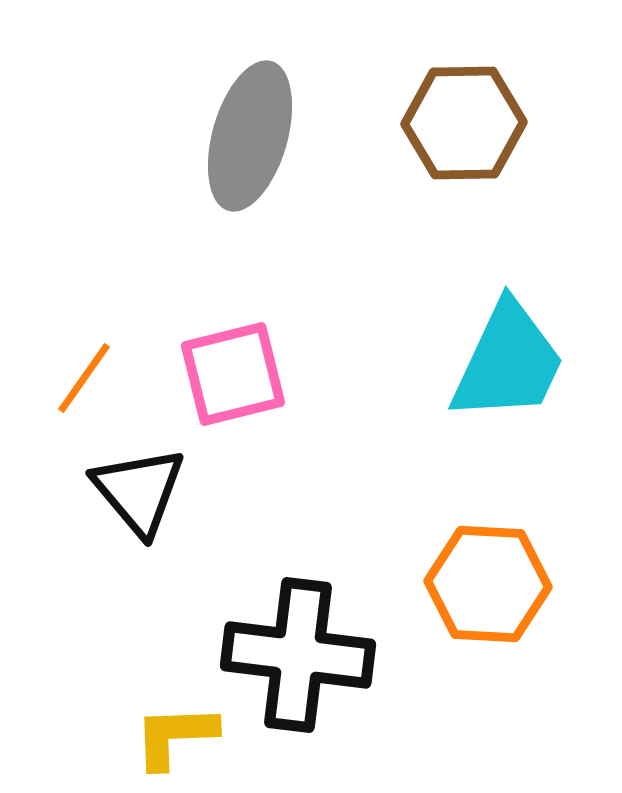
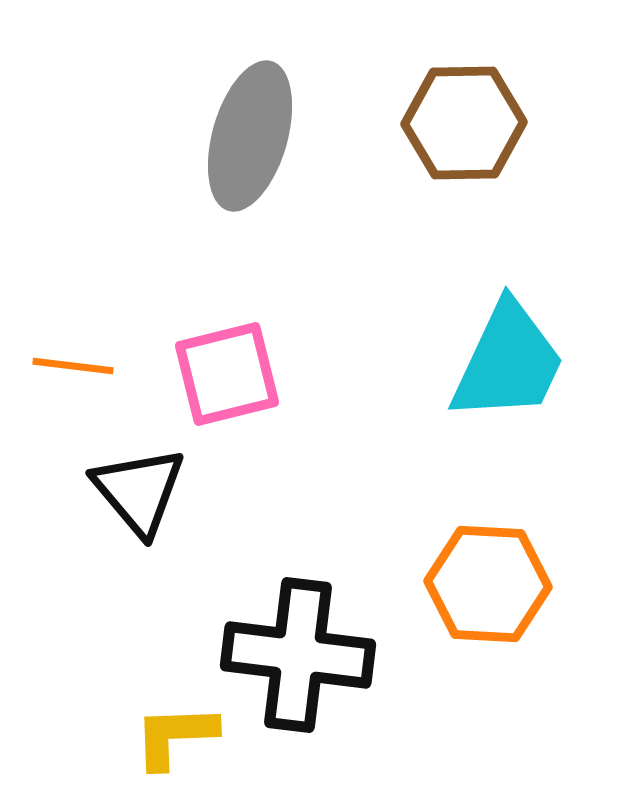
pink square: moved 6 px left
orange line: moved 11 px left, 12 px up; rotated 62 degrees clockwise
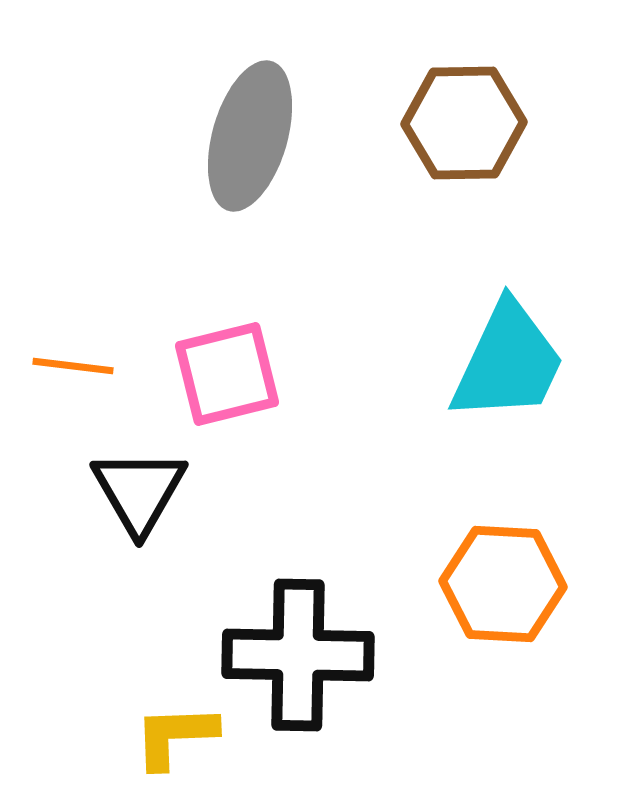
black triangle: rotated 10 degrees clockwise
orange hexagon: moved 15 px right
black cross: rotated 6 degrees counterclockwise
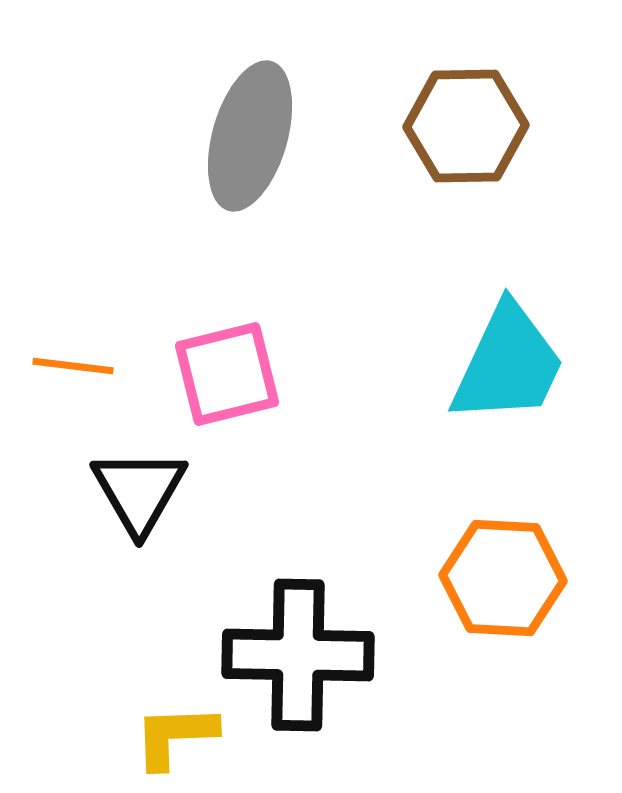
brown hexagon: moved 2 px right, 3 px down
cyan trapezoid: moved 2 px down
orange hexagon: moved 6 px up
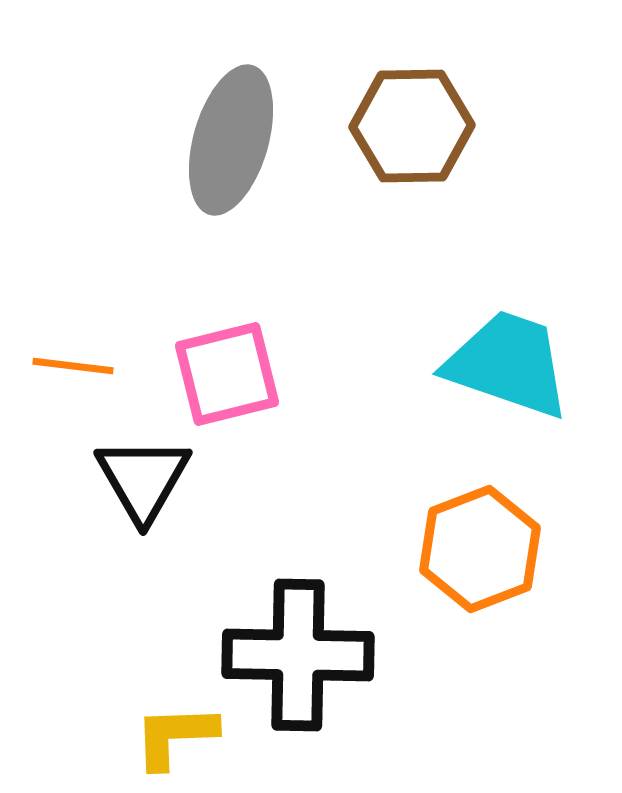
brown hexagon: moved 54 px left
gray ellipse: moved 19 px left, 4 px down
cyan trapezoid: rotated 96 degrees counterclockwise
black triangle: moved 4 px right, 12 px up
orange hexagon: moved 23 px left, 29 px up; rotated 24 degrees counterclockwise
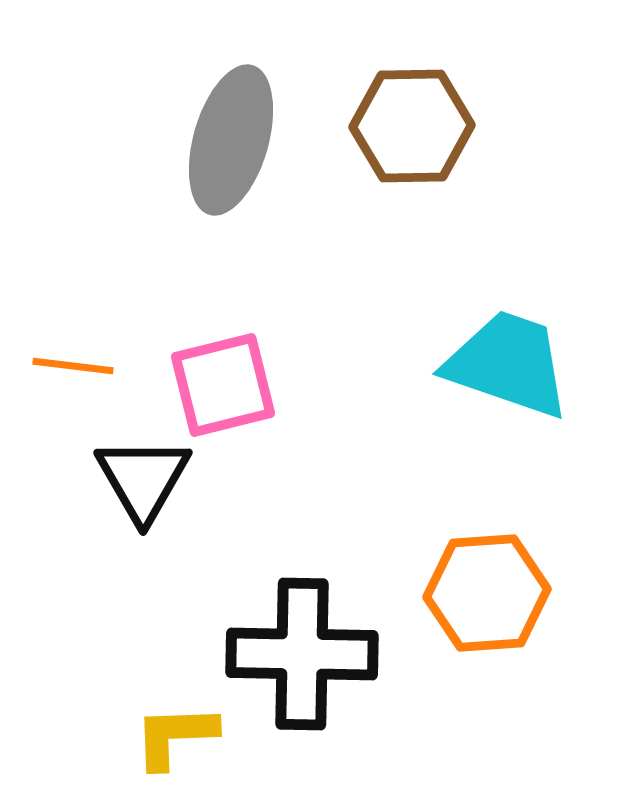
pink square: moved 4 px left, 11 px down
orange hexagon: moved 7 px right, 44 px down; rotated 17 degrees clockwise
black cross: moved 4 px right, 1 px up
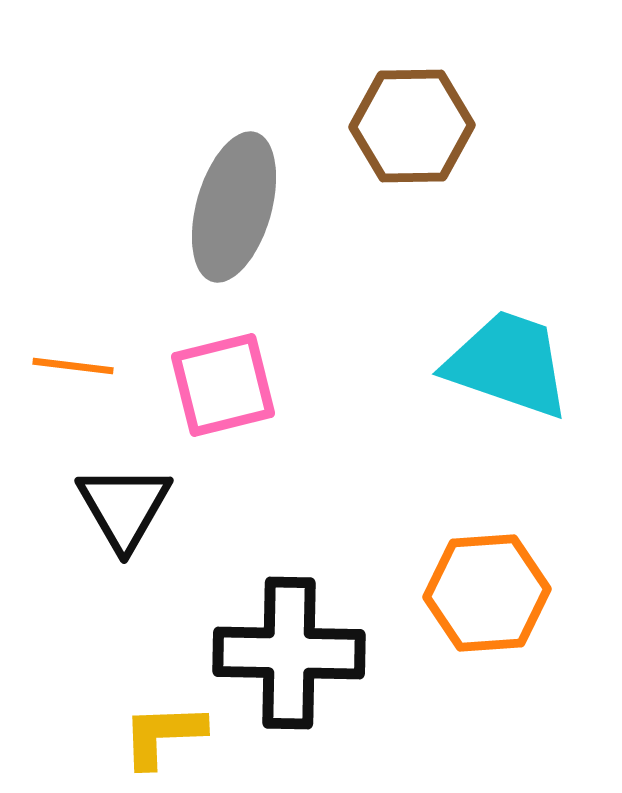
gray ellipse: moved 3 px right, 67 px down
black triangle: moved 19 px left, 28 px down
black cross: moved 13 px left, 1 px up
yellow L-shape: moved 12 px left, 1 px up
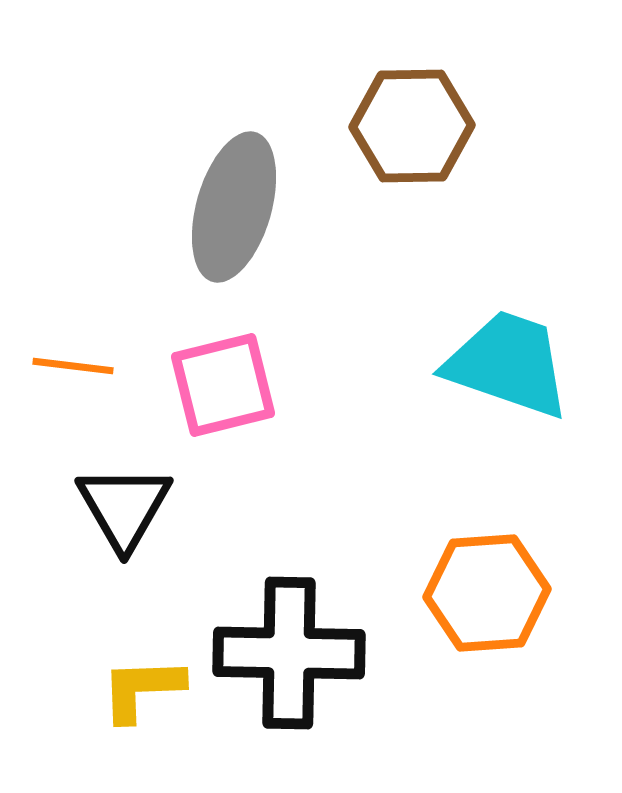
yellow L-shape: moved 21 px left, 46 px up
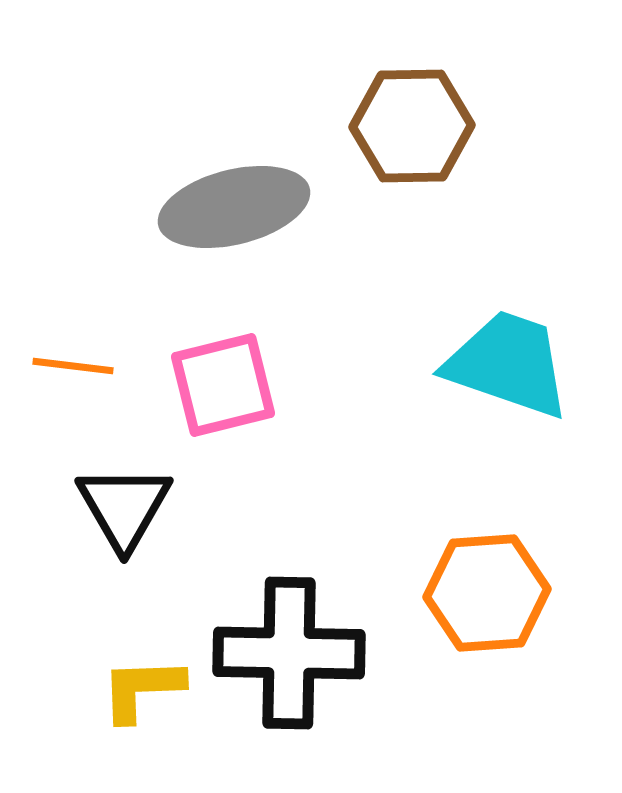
gray ellipse: rotated 60 degrees clockwise
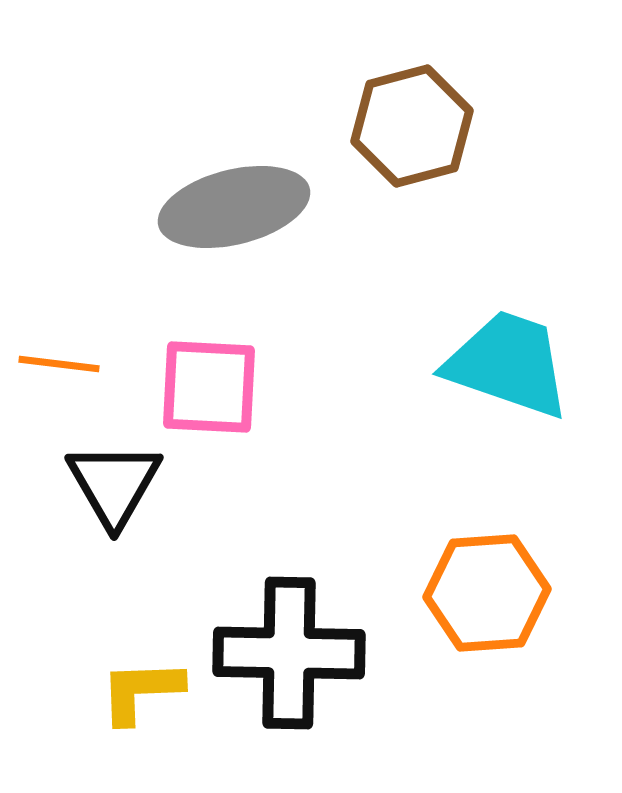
brown hexagon: rotated 14 degrees counterclockwise
orange line: moved 14 px left, 2 px up
pink square: moved 14 px left, 2 px down; rotated 17 degrees clockwise
black triangle: moved 10 px left, 23 px up
yellow L-shape: moved 1 px left, 2 px down
